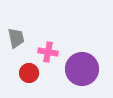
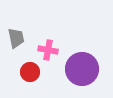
pink cross: moved 2 px up
red circle: moved 1 px right, 1 px up
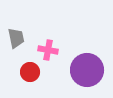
purple circle: moved 5 px right, 1 px down
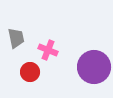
pink cross: rotated 12 degrees clockwise
purple circle: moved 7 px right, 3 px up
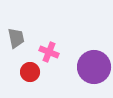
pink cross: moved 1 px right, 2 px down
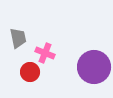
gray trapezoid: moved 2 px right
pink cross: moved 4 px left, 1 px down
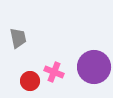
pink cross: moved 9 px right, 19 px down
red circle: moved 9 px down
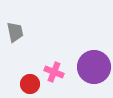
gray trapezoid: moved 3 px left, 6 px up
red circle: moved 3 px down
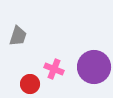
gray trapezoid: moved 3 px right, 4 px down; rotated 30 degrees clockwise
pink cross: moved 3 px up
